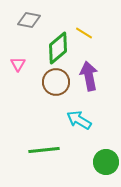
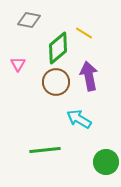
cyan arrow: moved 1 px up
green line: moved 1 px right
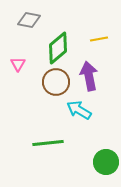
yellow line: moved 15 px right, 6 px down; rotated 42 degrees counterclockwise
cyan arrow: moved 9 px up
green line: moved 3 px right, 7 px up
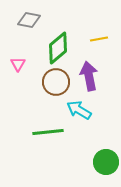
green line: moved 11 px up
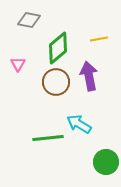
cyan arrow: moved 14 px down
green line: moved 6 px down
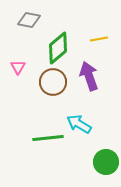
pink triangle: moved 3 px down
purple arrow: rotated 8 degrees counterclockwise
brown circle: moved 3 px left
